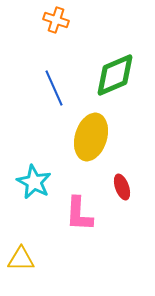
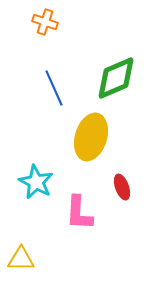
orange cross: moved 11 px left, 2 px down
green diamond: moved 1 px right, 3 px down
cyan star: moved 2 px right
pink L-shape: moved 1 px up
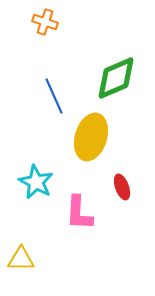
blue line: moved 8 px down
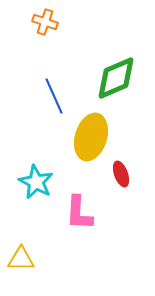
red ellipse: moved 1 px left, 13 px up
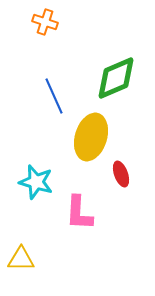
cyan star: rotated 12 degrees counterclockwise
